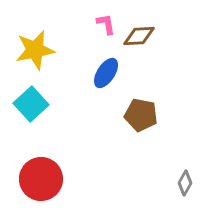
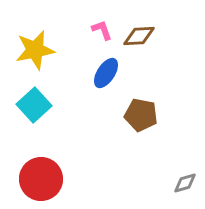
pink L-shape: moved 4 px left, 6 px down; rotated 10 degrees counterclockwise
cyan square: moved 3 px right, 1 px down
gray diamond: rotated 45 degrees clockwise
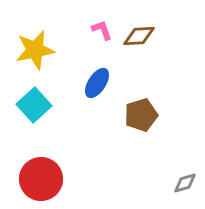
blue ellipse: moved 9 px left, 10 px down
brown pentagon: rotated 28 degrees counterclockwise
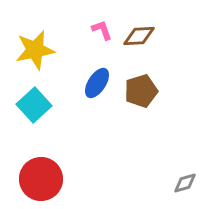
brown pentagon: moved 24 px up
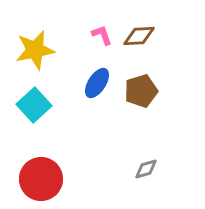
pink L-shape: moved 5 px down
gray diamond: moved 39 px left, 14 px up
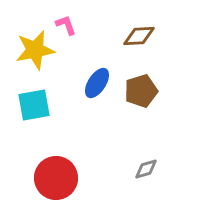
pink L-shape: moved 36 px left, 10 px up
cyan square: rotated 32 degrees clockwise
red circle: moved 15 px right, 1 px up
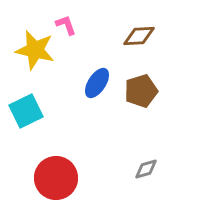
yellow star: rotated 24 degrees clockwise
cyan square: moved 8 px left, 6 px down; rotated 16 degrees counterclockwise
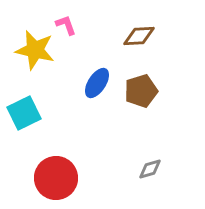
cyan square: moved 2 px left, 2 px down
gray diamond: moved 4 px right
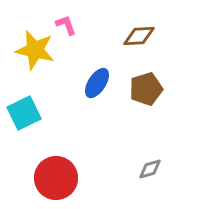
brown pentagon: moved 5 px right, 2 px up
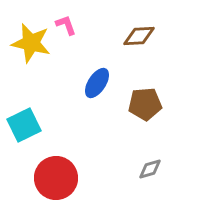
yellow star: moved 4 px left, 7 px up
brown pentagon: moved 1 px left, 15 px down; rotated 12 degrees clockwise
cyan square: moved 12 px down
